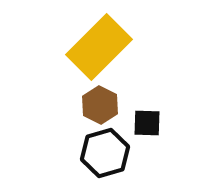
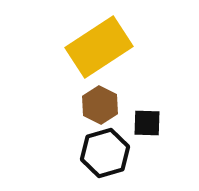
yellow rectangle: rotated 12 degrees clockwise
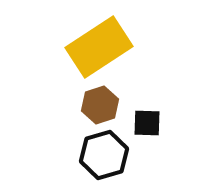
brown hexagon: rotated 15 degrees clockwise
black hexagon: moved 1 px left, 2 px down
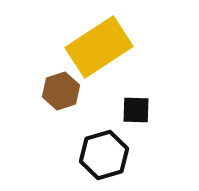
brown hexagon: moved 39 px left, 14 px up
black square: moved 11 px left, 13 px up
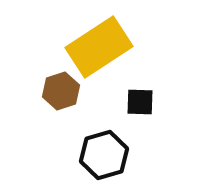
black square: moved 4 px right, 8 px up
